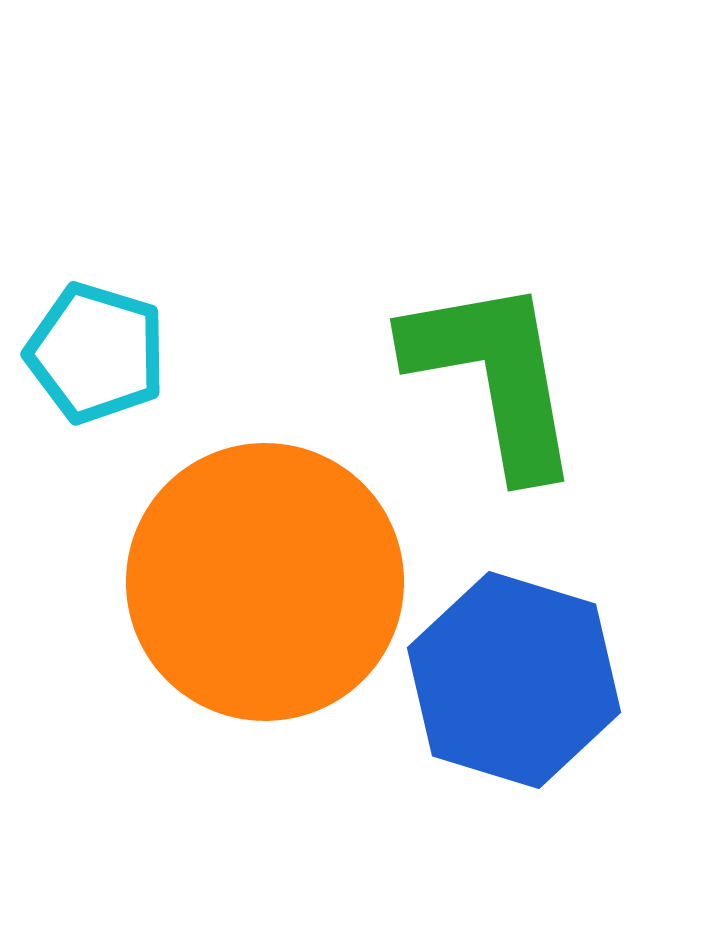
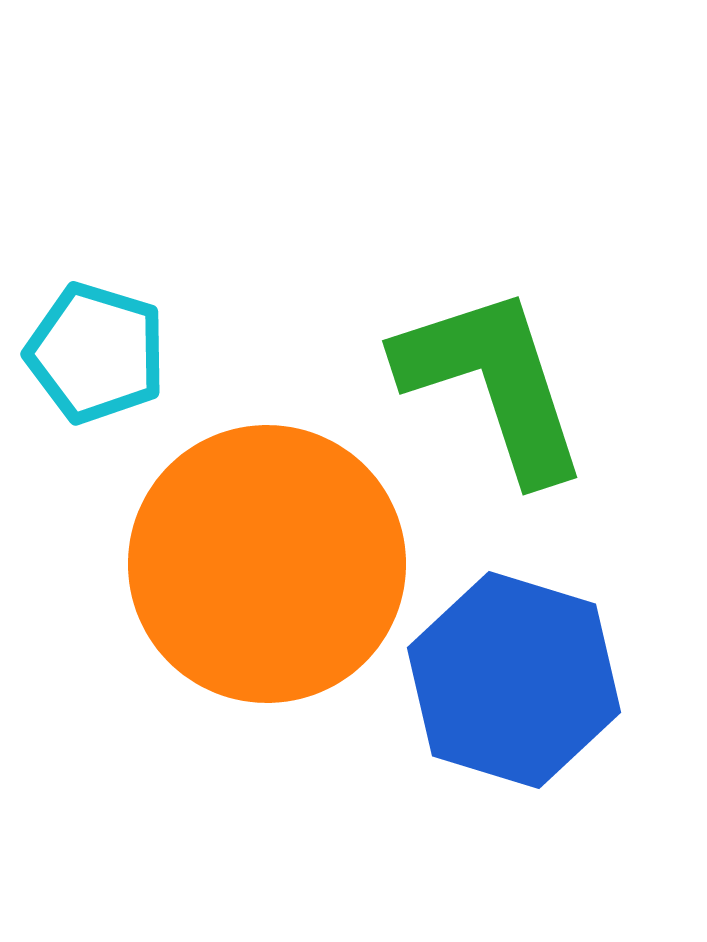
green L-shape: moved 1 px left, 7 px down; rotated 8 degrees counterclockwise
orange circle: moved 2 px right, 18 px up
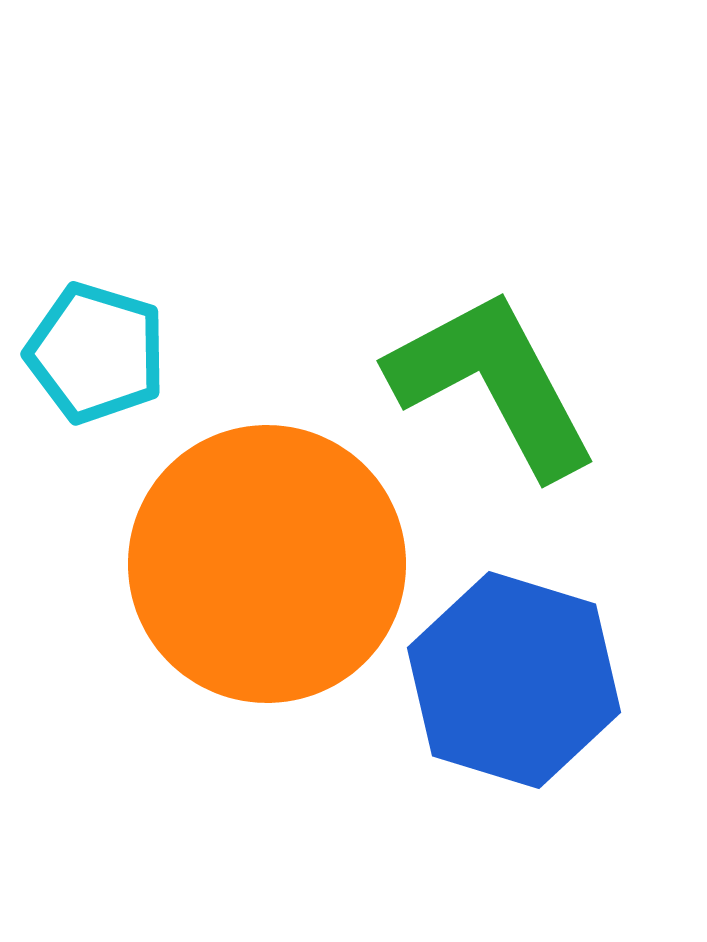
green L-shape: rotated 10 degrees counterclockwise
